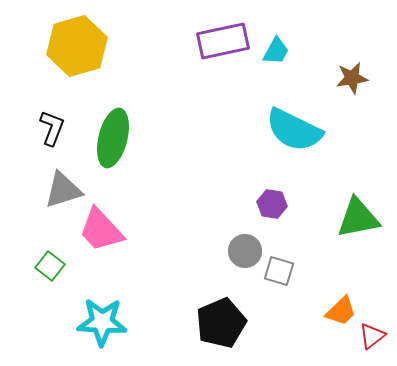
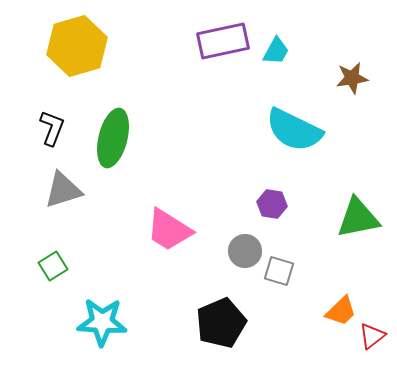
pink trapezoid: moved 68 px right; rotated 15 degrees counterclockwise
green square: moved 3 px right; rotated 20 degrees clockwise
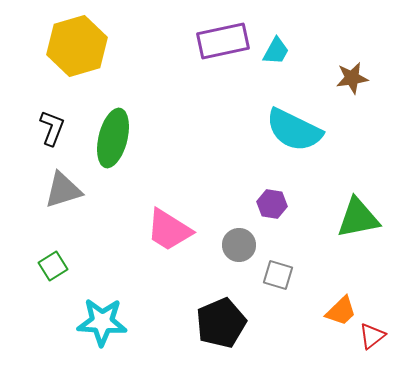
gray circle: moved 6 px left, 6 px up
gray square: moved 1 px left, 4 px down
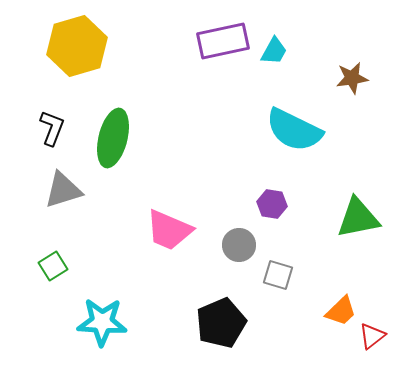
cyan trapezoid: moved 2 px left
pink trapezoid: rotated 9 degrees counterclockwise
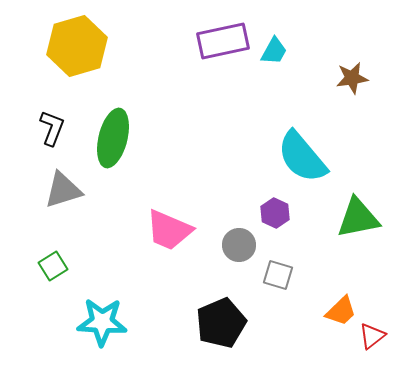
cyan semicircle: moved 8 px right, 27 px down; rotated 24 degrees clockwise
purple hexagon: moved 3 px right, 9 px down; rotated 16 degrees clockwise
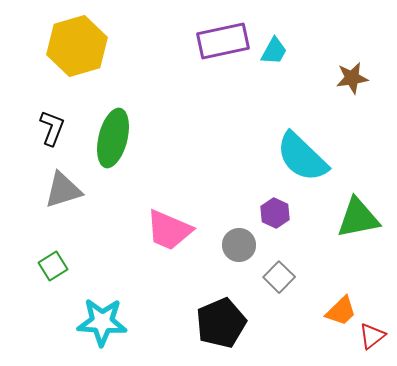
cyan semicircle: rotated 6 degrees counterclockwise
gray square: moved 1 px right, 2 px down; rotated 28 degrees clockwise
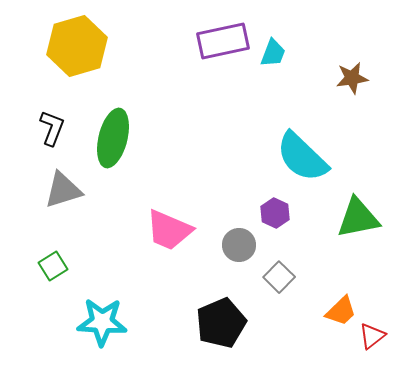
cyan trapezoid: moved 1 px left, 2 px down; rotated 8 degrees counterclockwise
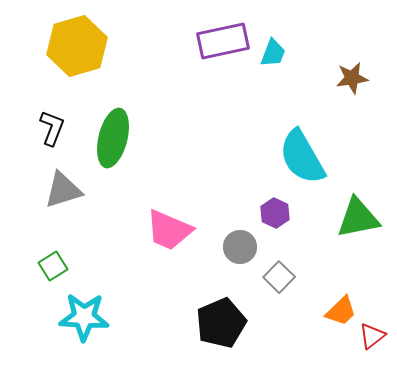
cyan semicircle: rotated 16 degrees clockwise
gray circle: moved 1 px right, 2 px down
cyan star: moved 18 px left, 5 px up
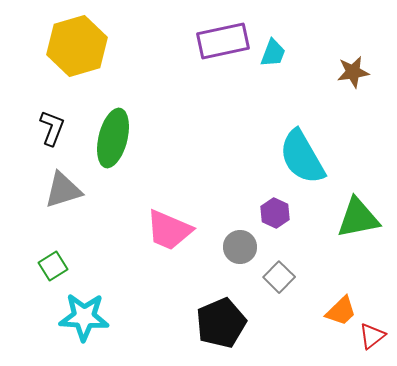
brown star: moved 1 px right, 6 px up
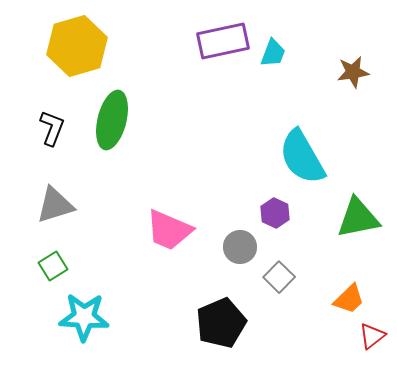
green ellipse: moved 1 px left, 18 px up
gray triangle: moved 8 px left, 15 px down
orange trapezoid: moved 8 px right, 12 px up
